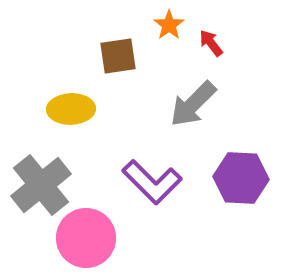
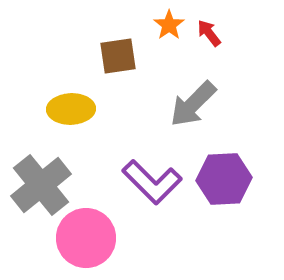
red arrow: moved 2 px left, 10 px up
purple hexagon: moved 17 px left, 1 px down; rotated 6 degrees counterclockwise
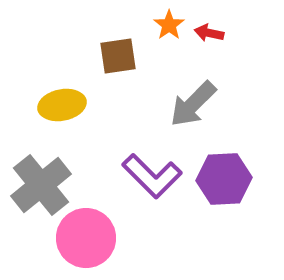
red arrow: rotated 40 degrees counterclockwise
yellow ellipse: moved 9 px left, 4 px up; rotated 9 degrees counterclockwise
purple L-shape: moved 6 px up
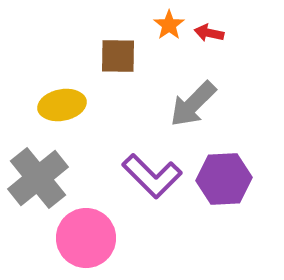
brown square: rotated 9 degrees clockwise
gray cross: moved 3 px left, 7 px up
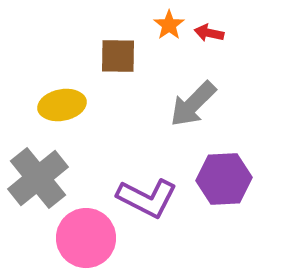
purple L-shape: moved 5 px left, 22 px down; rotated 18 degrees counterclockwise
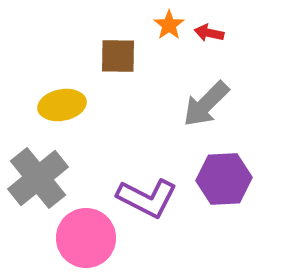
gray arrow: moved 13 px right
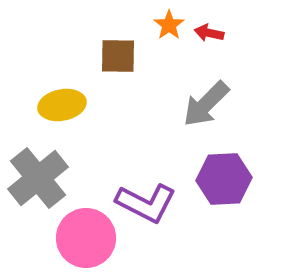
purple L-shape: moved 1 px left, 5 px down
